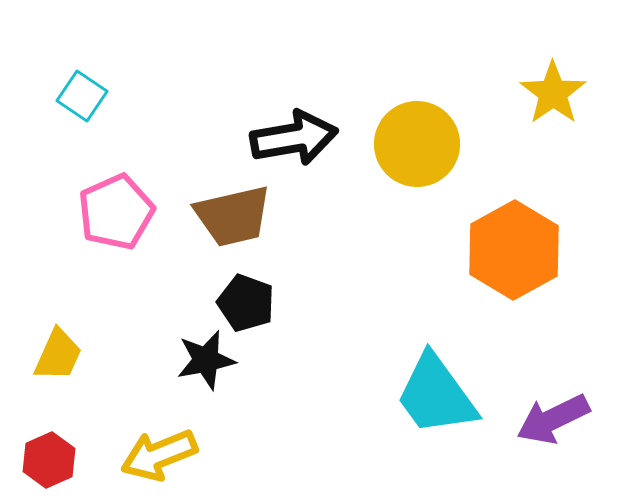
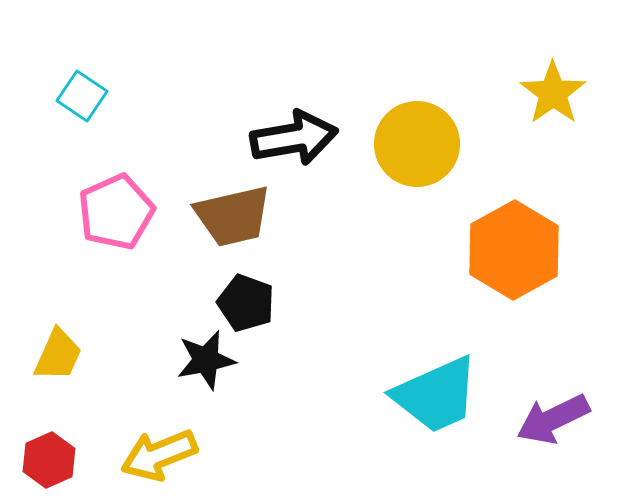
cyan trapezoid: rotated 78 degrees counterclockwise
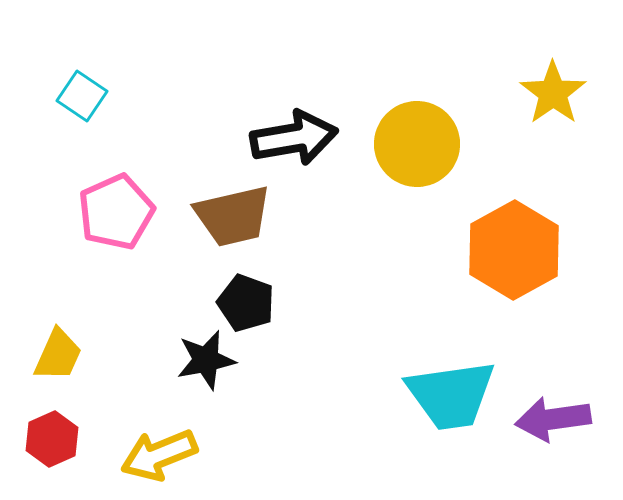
cyan trapezoid: moved 15 px right; rotated 16 degrees clockwise
purple arrow: rotated 18 degrees clockwise
red hexagon: moved 3 px right, 21 px up
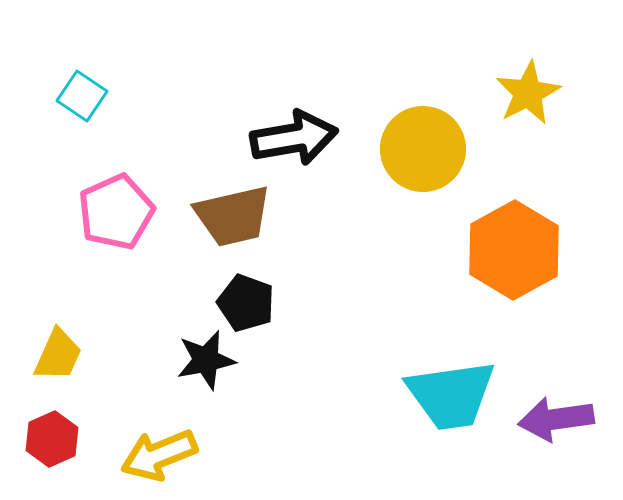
yellow star: moved 25 px left; rotated 8 degrees clockwise
yellow circle: moved 6 px right, 5 px down
purple arrow: moved 3 px right
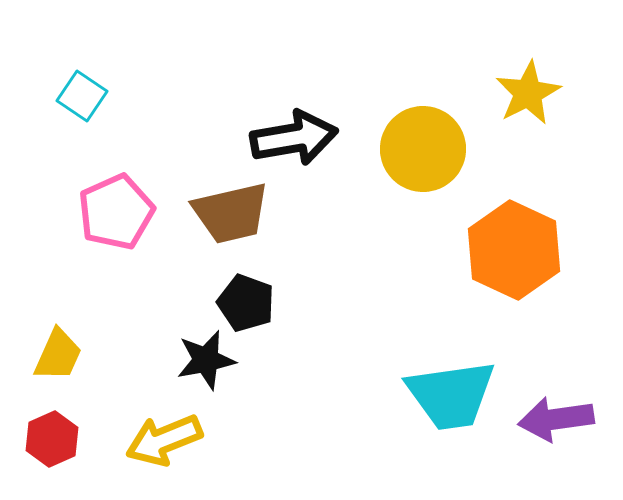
brown trapezoid: moved 2 px left, 3 px up
orange hexagon: rotated 6 degrees counterclockwise
yellow arrow: moved 5 px right, 15 px up
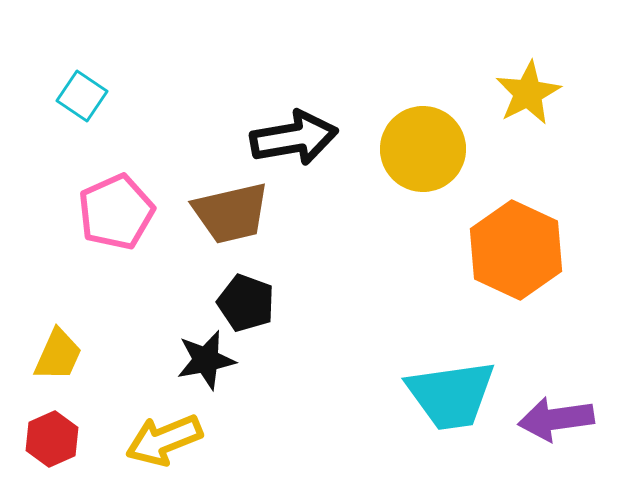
orange hexagon: moved 2 px right
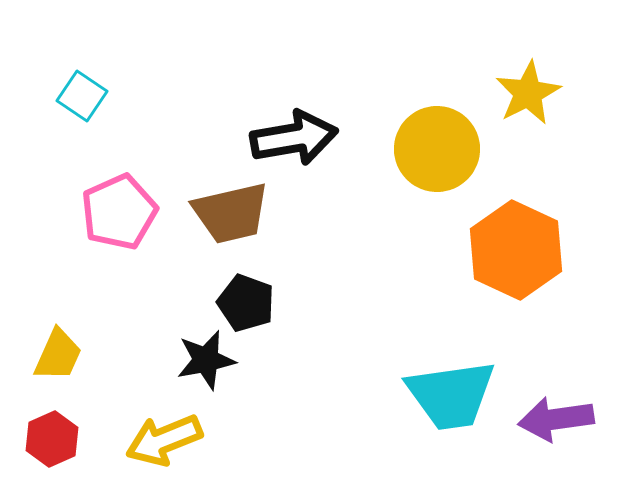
yellow circle: moved 14 px right
pink pentagon: moved 3 px right
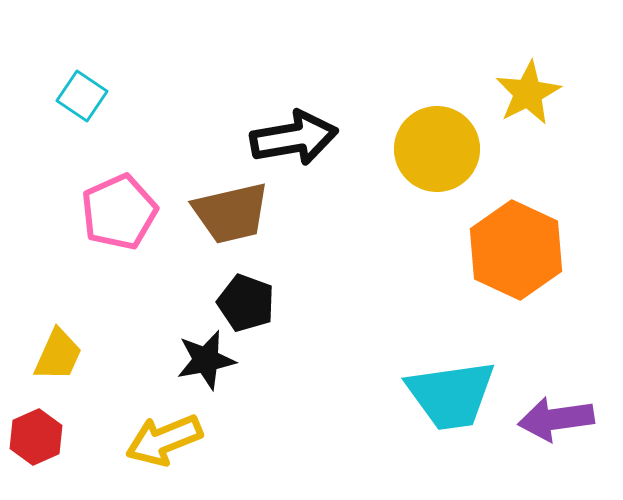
red hexagon: moved 16 px left, 2 px up
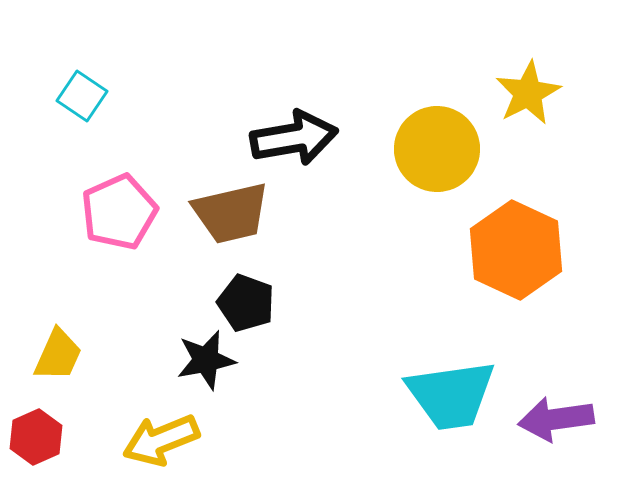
yellow arrow: moved 3 px left
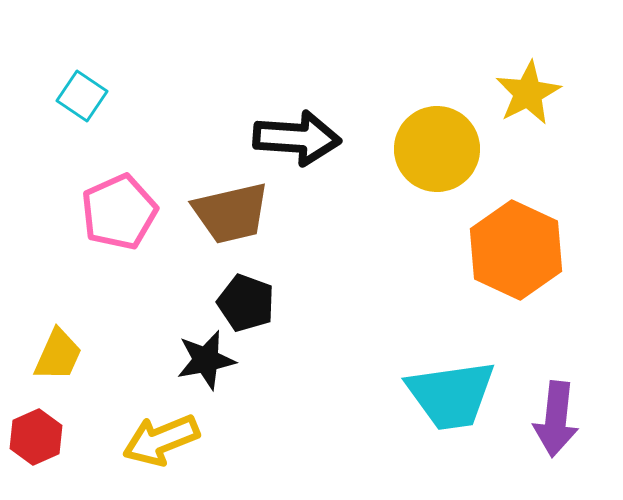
black arrow: moved 3 px right; rotated 14 degrees clockwise
purple arrow: rotated 76 degrees counterclockwise
